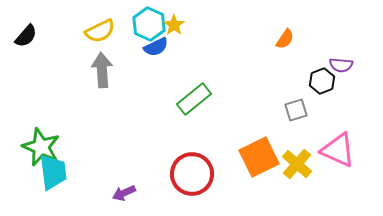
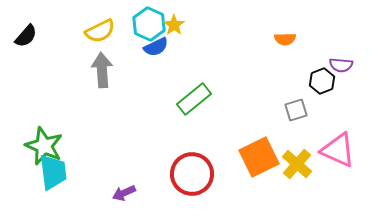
orange semicircle: rotated 55 degrees clockwise
green star: moved 3 px right, 1 px up
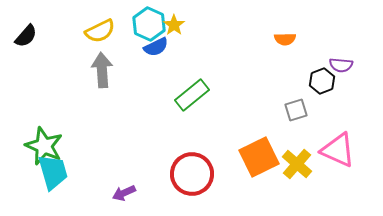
green rectangle: moved 2 px left, 4 px up
cyan trapezoid: rotated 9 degrees counterclockwise
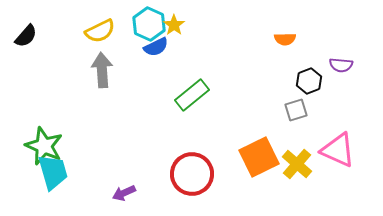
black hexagon: moved 13 px left
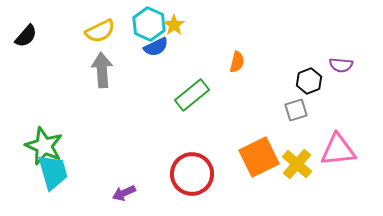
orange semicircle: moved 48 px left, 23 px down; rotated 75 degrees counterclockwise
pink triangle: rotated 30 degrees counterclockwise
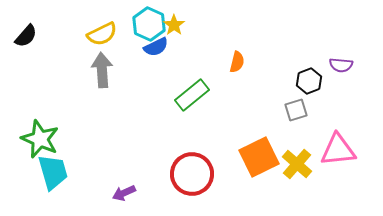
yellow semicircle: moved 2 px right, 3 px down
green star: moved 4 px left, 7 px up
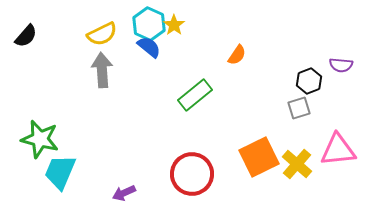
blue semicircle: moved 7 px left; rotated 115 degrees counterclockwise
orange semicircle: moved 7 px up; rotated 20 degrees clockwise
green rectangle: moved 3 px right
gray square: moved 3 px right, 2 px up
green star: rotated 9 degrees counterclockwise
cyan trapezoid: moved 7 px right; rotated 141 degrees counterclockwise
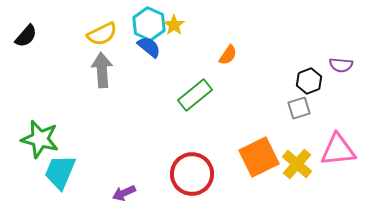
orange semicircle: moved 9 px left
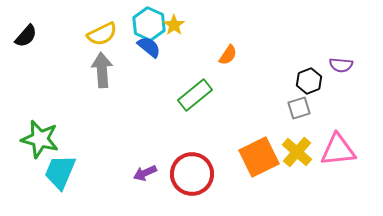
yellow cross: moved 12 px up
purple arrow: moved 21 px right, 20 px up
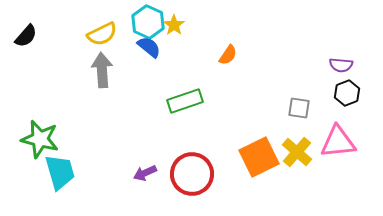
cyan hexagon: moved 1 px left, 2 px up
black hexagon: moved 38 px right, 12 px down
green rectangle: moved 10 px left, 6 px down; rotated 20 degrees clockwise
gray square: rotated 25 degrees clockwise
pink triangle: moved 8 px up
cyan trapezoid: rotated 141 degrees clockwise
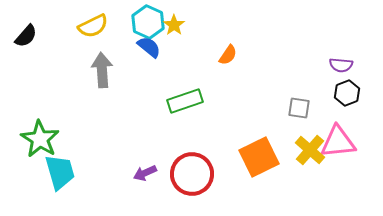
yellow semicircle: moved 9 px left, 8 px up
green star: rotated 18 degrees clockwise
yellow cross: moved 13 px right, 2 px up
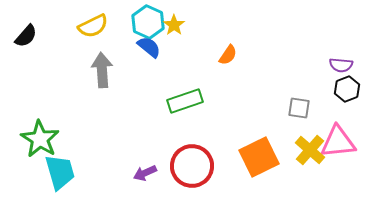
black hexagon: moved 4 px up
red circle: moved 8 px up
